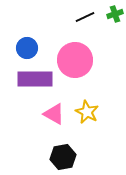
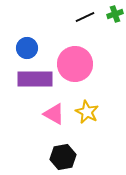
pink circle: moved 4 px down
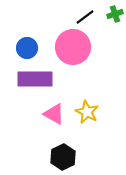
black line: rotated 12 degrees counterclockwise
pink circle: moved 2 px left, 17 px up
black hexagon: rotated 15 degrees counterclockwise
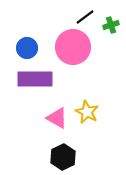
green cross: moved 4 px left, 11 px down
pink triangle: moved 3 px right, 4 px down
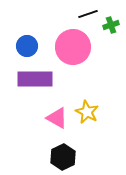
black line: moved 3 px right, 3 px up; rotated 18 degrees clockwise
blue circle: moved 2 px up
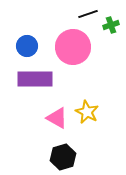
black hexagon: rotated 10 degrees clockwise
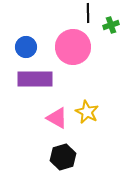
black line: moved 1 px up; rotated 72 degrees counterclockwise
blue circle: moved 1 px left, 1 px down
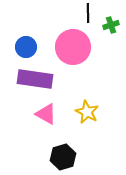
purple rectangle: rotated 8 degrees clockwise
pink triangle: moved 11 px left, 4 px up
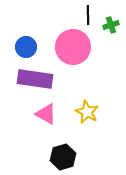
black line: moved 2 px down
